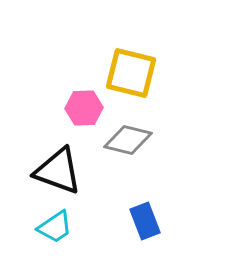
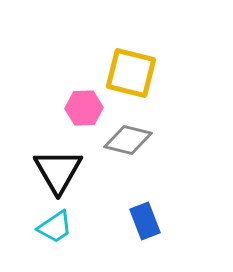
black triangle: rotated 40 degrees clockwise
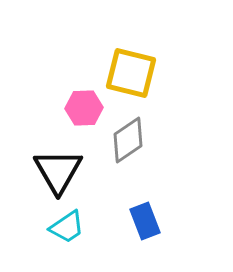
gray diamond: rotated 48 degrees counterclockwise
cyan trapezoid: moved 12 px right
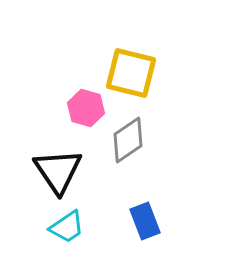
pink hexagon: moved 2 px right; rotated 18 degrees clockwise
black triangle: rotated 4 degrees counterclockwise
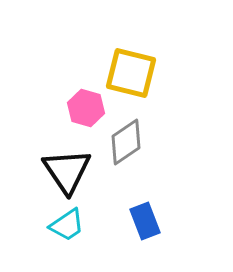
gray diamond: moved 2 px left, 2 px down
black triangle: moved 9 px right
cyan trapezoid: moved 2 px up
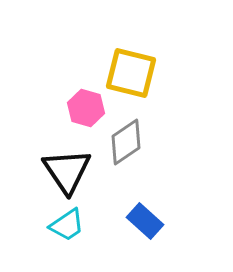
blue rectangle: rotated 27 degrees counterclockwise
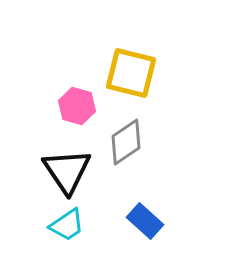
pink hexagon: moved 9 px left, 2 px up
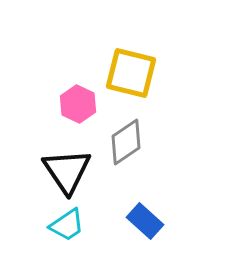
pink hexagon: moved 1 px right, 2 px up; rotated 9 degrees clockwise
